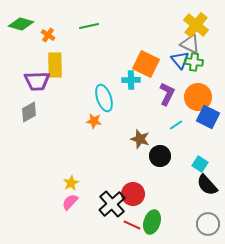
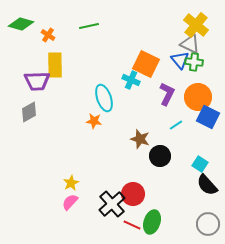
cyan cross: rotated 24 degrees clockwise
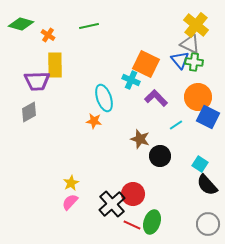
purple L-shape: moved 11 px left, 4 px down; rotated 70 degrees counterclockwise
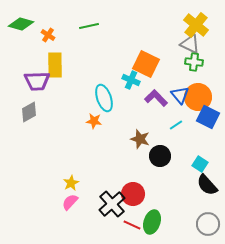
blue triangle: moved 35 px down
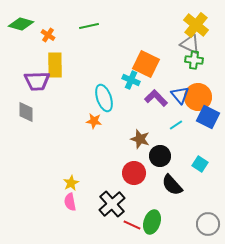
green cross: moved 2 px up
gray diamond: moved 3 px left; rotated 60 degrees counterclockwise
black semicircle: moved 35 px left
red circle: moved 1 px right, 21 px up
pink semicircle: rotated 54 degrees counterclockwise
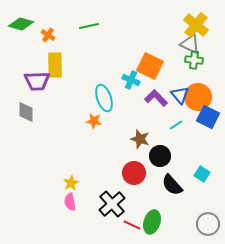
orange square: moved 4 px right, 2 px down
cyan square: moved 2 px right, 10 px down
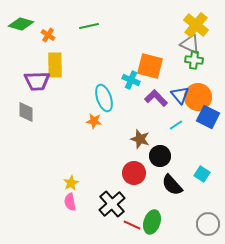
orange square: rotated 12 degrees counterclockwise
